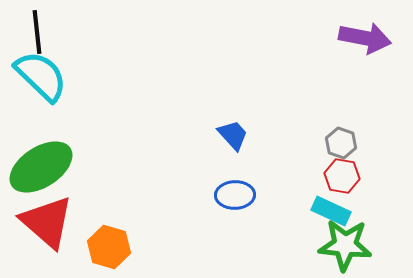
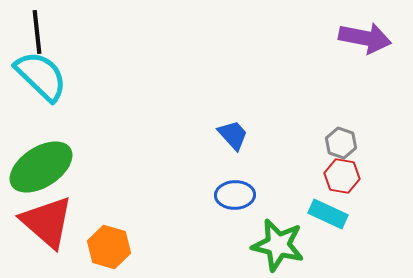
cyan rectangle: moved 3 px left, 3 px down
green star: moved 67 px left; rotated 8 degrees clockwise
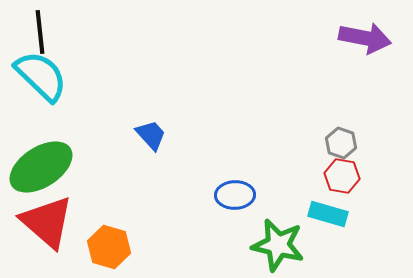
black line: moved 3 px right
blue trapezoid: moved 82 px left
cyan rectangle: rotated 9 degrees counterclockwise
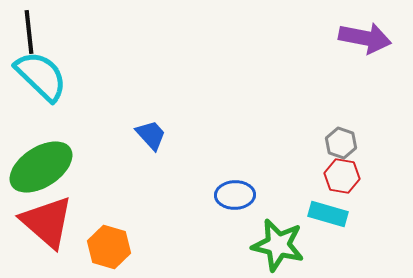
black line: moved 11 px left
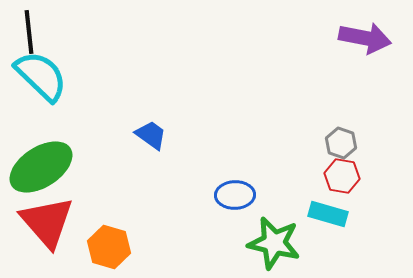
blue trapezoid: rotated 12 degrees counterclockwise
red triangle: rotated 8 degrees clockwise
green star: moved 4 px left, 2 px up
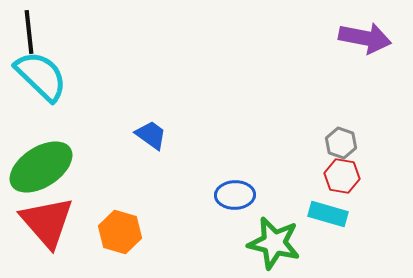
orange hexagon: moved 11 px right, 15 px up
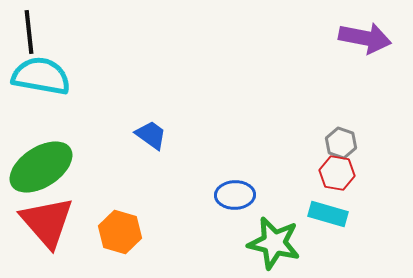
cyan semicircle: rotated 34 degrees counterclockwise
red hexagon: moved 5 px left, 3 px up
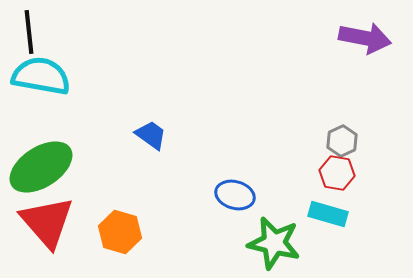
gray hexagon: moved 1 px right, 2 px up; rotated 16 degrees clockwise
blue ellipse: rotated 18 degrees clockwise
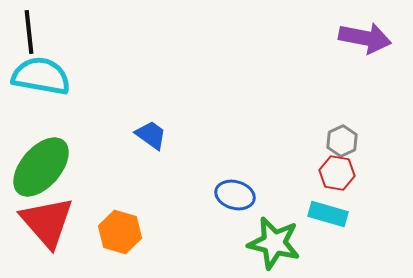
green ellipse: rotated 16 degrees counterclockwise
